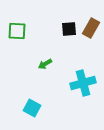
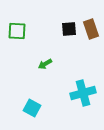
brown rectangle: moved 1 px down; rotated 48 degrees counterclockwise
cyan cross: moved 10 px down
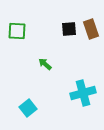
green arrow: rotated 72 degrees clockwise
cyan square: moved 4 px left; rotated 24 degrees clockwise
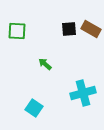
brown rectangle: rotated 42 degrees counterclockwise
cyan square: moved 6 px right; rotated 18 degrees counterclockwise
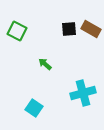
green square: rotated 24 degrees clockwise
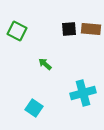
brown rectangle: rotated 24 degrees counterclockwise
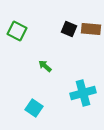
black square: rotated 28 degrees clockwise
green arrow: moved 2 px down
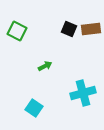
brown rectangle: rotated 12 degrees counterclockwise
green arrow: rotated 112 degrees clockwise
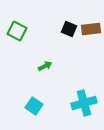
cyan cross: moved 1 px right, 10 px down
cyan square: moved 2 px up
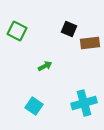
brown rectangle: moved 1 px left, 14 px down
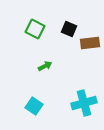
green square: moved 18 px right, 2 px up
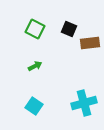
green arrow: moved 10 px left
